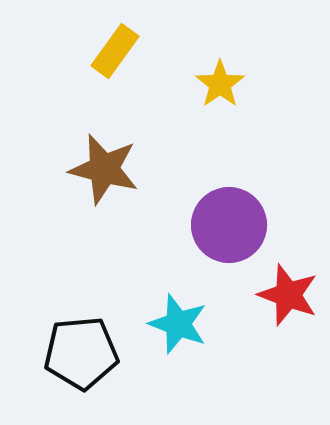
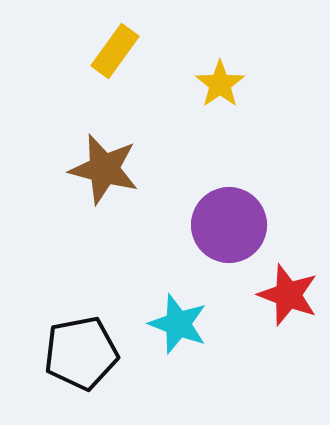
black pentagon: rotated 6 degrees counterclockwise
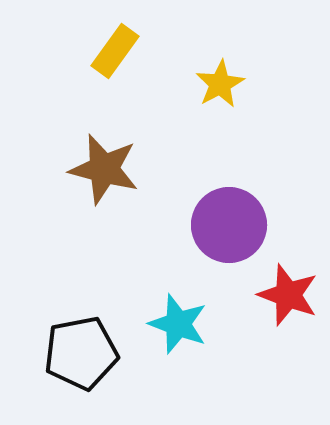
yellow star: rotated 6 degrees clockwise
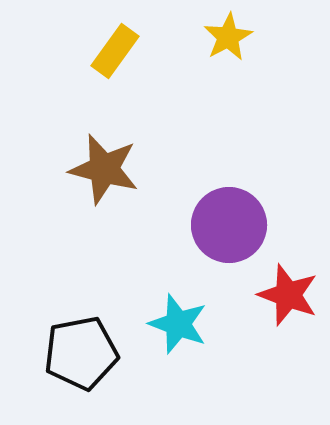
yellow star: moved 8 px right, 47 px up
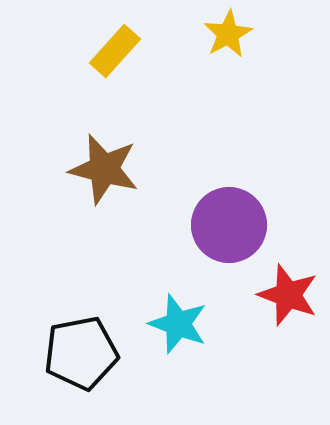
yellow star: moved 3 px up
yellow rectangle: rotated 6 degrees clockwise
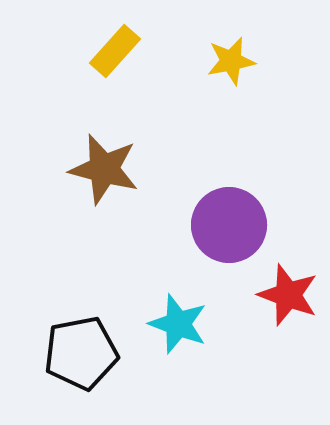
yellow star: moved 3 px right, 27 px down; rotated 18 degrees clockwise
